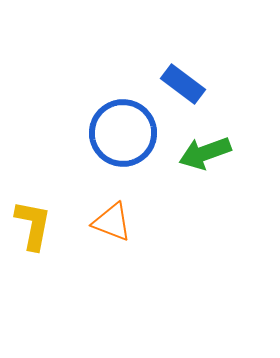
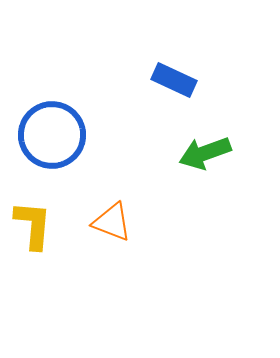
blue rectangle: moved 9 px left, 4 px up; rotated 12 degrees counterclockwise
blue circle: moved 71 px left, 2 px down
yellow L-shape: rotated 6 degrees counterclockwise
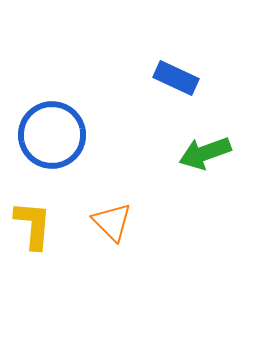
blue rectangle: moved 2 px right, 2 px up
orange triangle: rotated 24 degrees clockwise
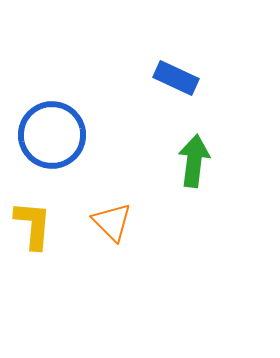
green arrow: moved 11 px left, 8 px down; rotated 117 degrees clockwise
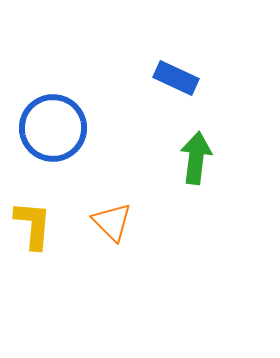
blue circle: moved 1 px right, 7 px up
green arrow: moved 2 px right, 3 px up
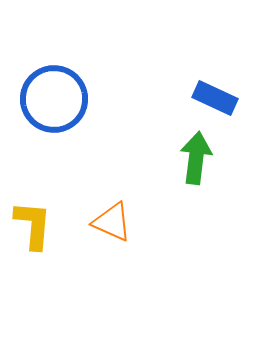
blue rectangle: moved 39 px right, 20 px down
blue circle: moved 1 px right, 29 px up
orange triangle: rotated 21 degrees counterclockwise
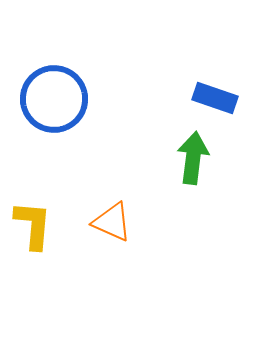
blue rectangle: rotated 6 degrees counterclockwise
green arrow: moved 3 px left
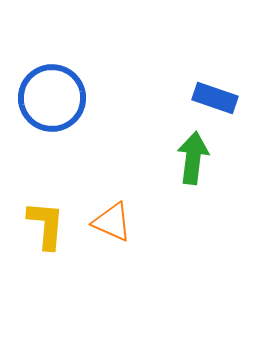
blue circle: moved 2 px left, 1 px up
yellow L-shape: moved 13 px right
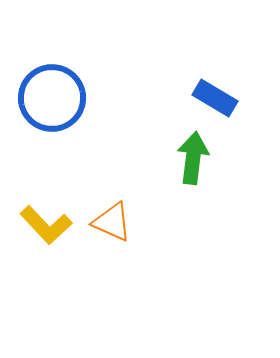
blue rectangle: rotated 12 degrees clockwise
yellow L-shape: rotated 132 degrees clockwise
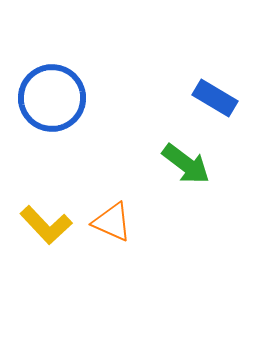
green arrow: moved 7 px left, 6 px down; rotated 120 degrees clockwise
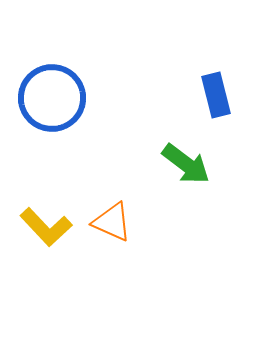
blue rectangle: moved 1 px right, 3 px up; rotated 45 degrees clockwise
yellow L-shape: moved 2 px down
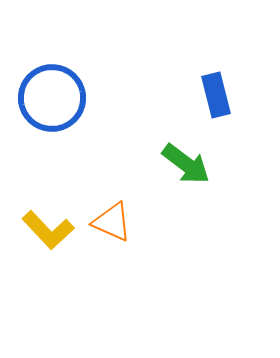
yellow L-shape: moved 2 px right, 3 px down
